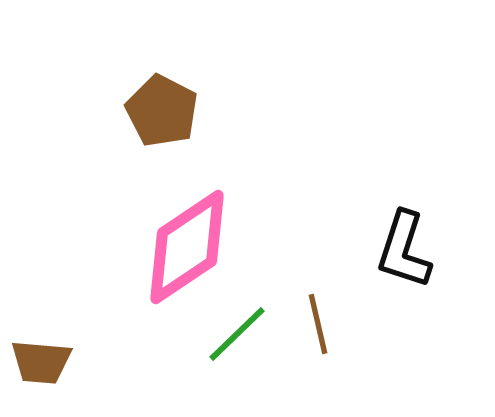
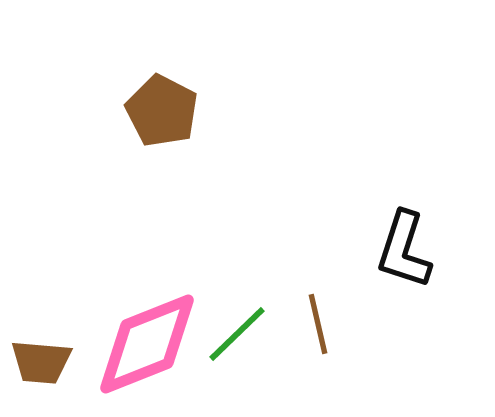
pink diamond: moved 40 px left, 97 px down; rotated 12 degrees clockwise
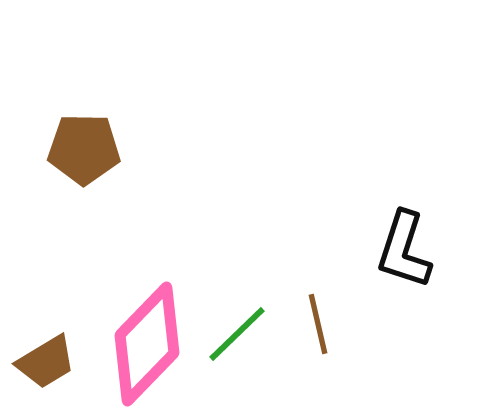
brown pentagon: moved 78 px left, 38 px down; rotated 26 degrees counterclockwise
pink diamond: rotated 24 degrees counterclockwise
brown trapezoid: moved 5 px right; rotated 36 degrees counterclockwise
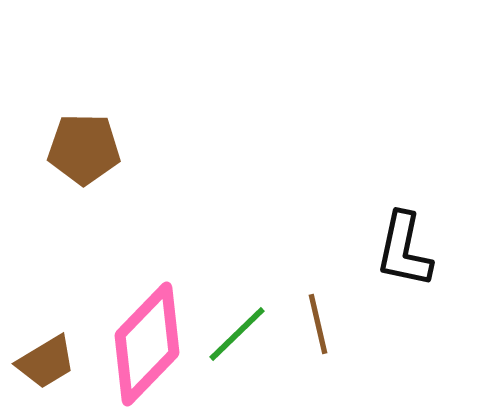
black L-shape: rotated 6 degrees counterclockwise
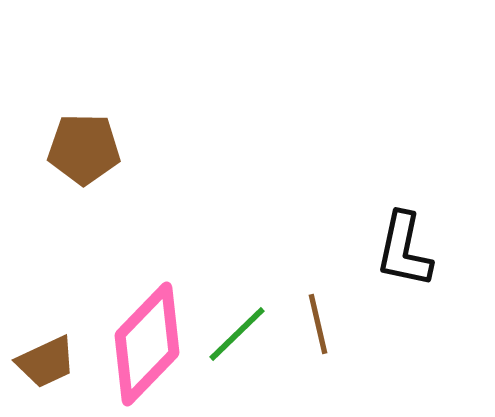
brown trapezoid: rotated 6 degrees clockwise
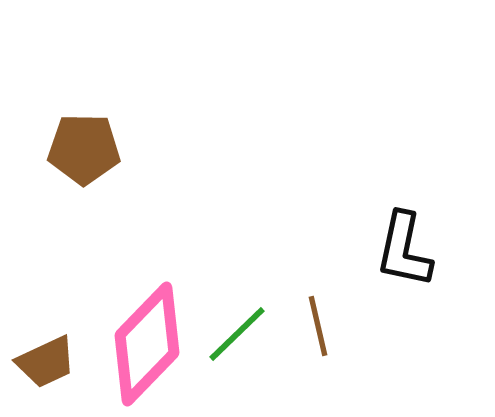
brown line: moved 2 px down
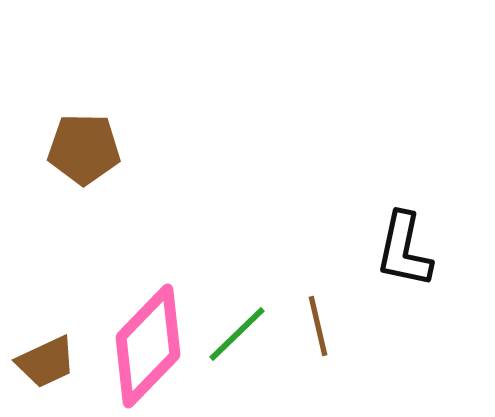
pink diamond: moved 1 px right, 2 px down
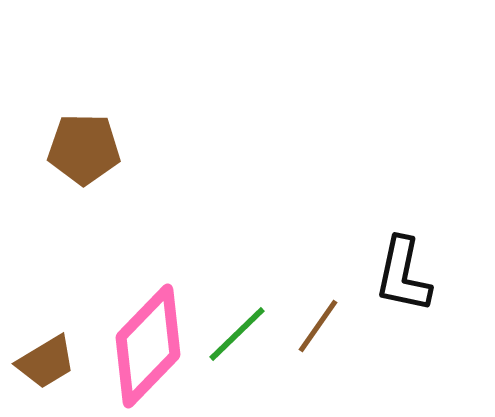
black L-shape: moved 1 px left, 25 px down
brown line: rotated 48 degrees clockwise
brown trapezoid: rotated 6 degrees counterclockwise
